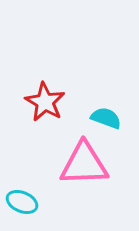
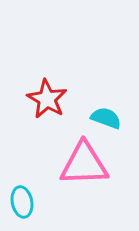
red star: moved 2 px right, 3 px up
cyan ellipse: rotated 56 degrees clockwise
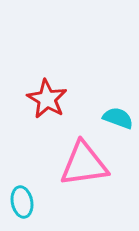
cyan semicircle: moved 12 px right
pink triangle: rotated 6 degrees counterclockwise
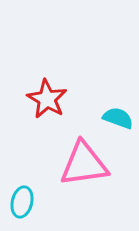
cyan ellipse: rotated 24 degrees clockwise
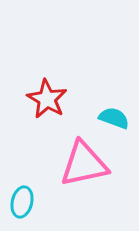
cyan semicircle: moved 4 px left
pink triangle: rotated 4 degrees counterclockwise
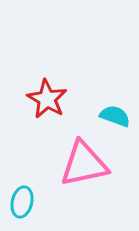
cyan semicircle: moved 1 px right, 2 px up
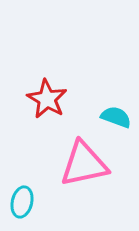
cyan semicircle: moved 1 px right, 1 px down
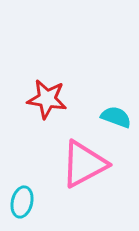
red star: rotated 21 degrees counterclockwise
pink triangle: rotated 16 degrees counterclockwise
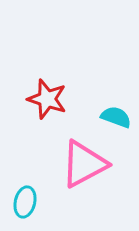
red star: rotated 9 degrees clockwise
cyan ellipse: moved 3 px right
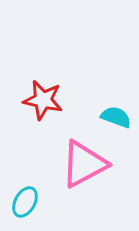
red star: moved 4 px left, 1 px down; rotated 6 degrees counterclockwise
cyan ellipse: rotated 16 degrees clockwise
